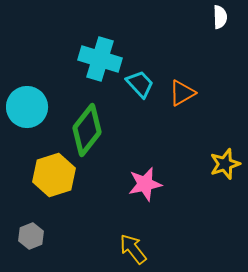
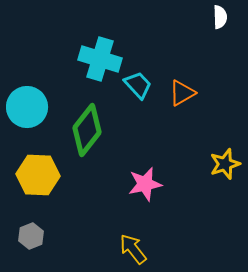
cyan trapezoid: moved 2 px left, 1 px down
yellow hexagon: moved 16 px left; rotated 21 degrees clockwise
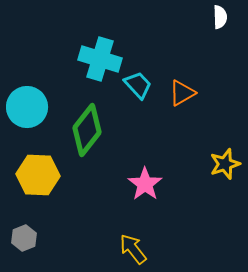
pink star: rotated 24 degrees counterclockwise
gray hexagon: moved 7 px left, 2 px down
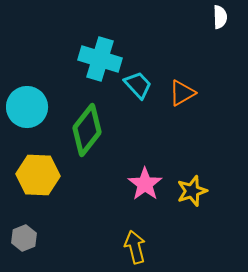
yellow star: moved 33 px left, 27 px down
yellow arrow: moved 2 px right, 2 px up; rotated 24 degrees clockwise
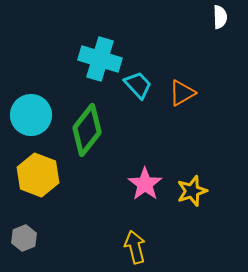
cyan circle: moved 4 px right, 8 px down
yellow hexagon: rotated 18 degrees clockwise
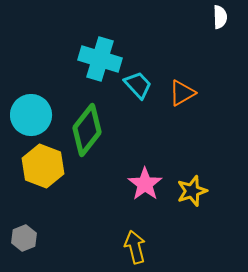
yellow hexagon: moved 5 px right, 9 px up
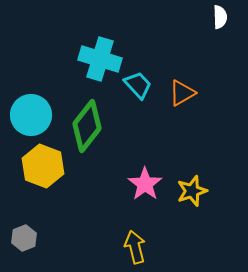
green diamond: moved 4 px up
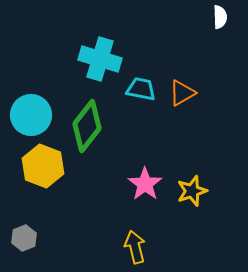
cyan trapezoid: moved 3 px right, 4 px down; rotated 36 degrees counterclockwise
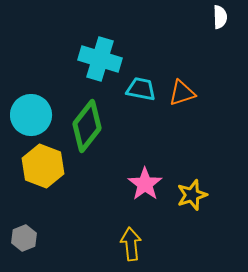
orange triangle: rotated 12 degrees clockwise
yellow star: moved 4 px down
yellow arrow: moved 4 px left, 3 px up; rotated 8 degrees clockwise
